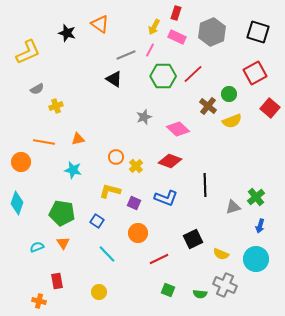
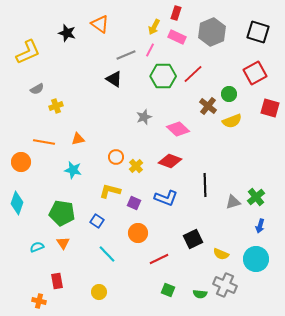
red square at (270, 108): rotated 24 degrees counterclockwise
gray triangle at (233, 207): moved 5 px up
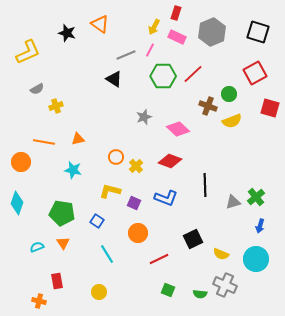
brown cross at (208, 106): rotated 18 degrees counterclockwise
cyan line at (107, 254): rotated 12 degrees clockwise
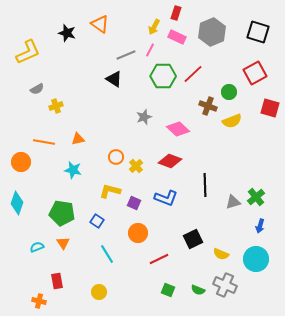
green circle at (229, 94): moved 2 px up
green semicircle at (200, 294): moved 2 px left, 4 px up; rotated 16 degrees clockwise
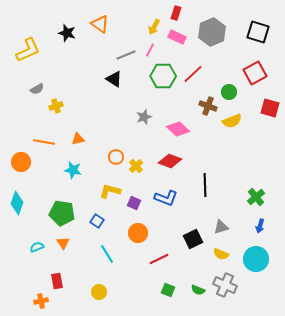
yellow L-shape at (28, 52): moved 2 px up
gray triangle at (233, 202): moved 12 px left, 25 px down
orange cross at (39, 301): moved 2 px right; rotated 24 degrees counterclockwise
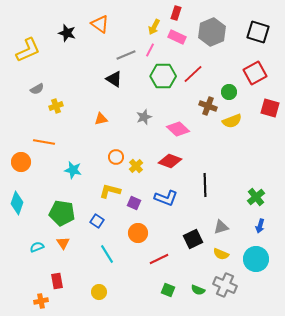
orange triangle at (78, 139): moved 23 px right, 20 px up
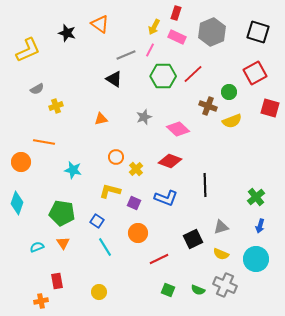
yellow cross at (136, 166): moved 3 px down
cyan line at (107, 254): moved 2 px left, 7 px up
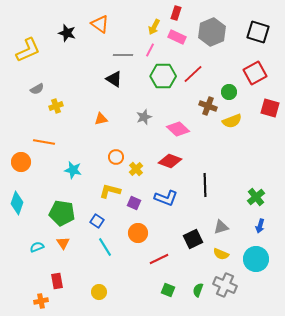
gray line at (126, 55): moved 3 px left; rotated 24 degrees clockwise
green semicircle at (198, 290): rotated 88 degrees clockwise
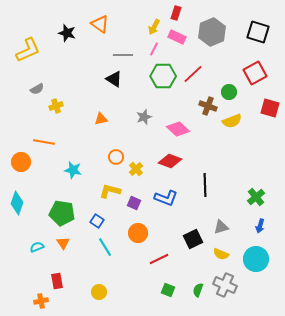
pink line at (150, 50): moved 4 px right, 1 px up
